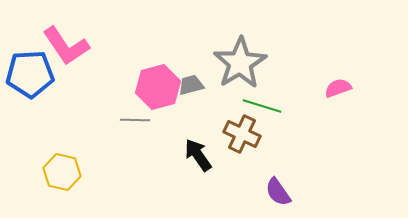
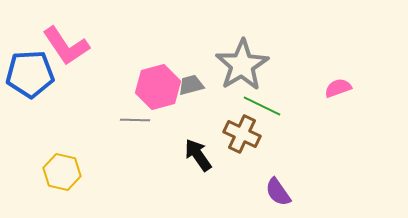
gray star: moved 2 px right, 2 px down
green line: rotated 9 degrees clockwise
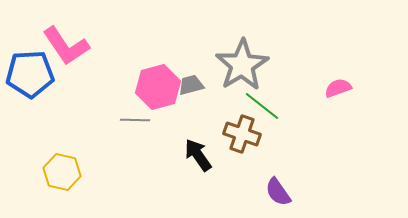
green line: rotated 12 degrees clockwise
brown cross: rotated 6 degrees counterclockwise
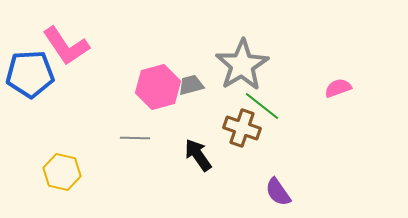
gray line: moved 18 px down
brown cross: moved 6 px up
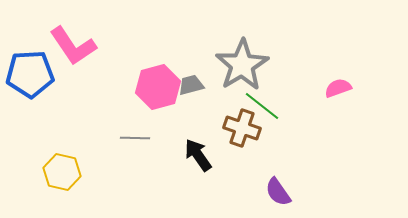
pink L-shape: moved 7 px right
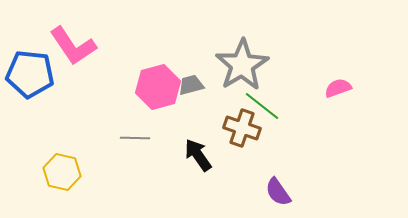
blue pentagon: rotated 9 degrees clockwise
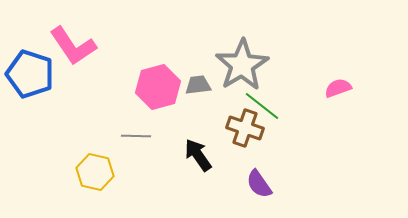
blue pentagon: rotated 12 degrees clockwise
gray trapezoid: moved 7 px right; rotated 8 degrees clockwise
brown cross: moved 3 px right
gray line: moved 1 px right, 2 px up
yellow hexagon: moved 33 px right
purple semicircle: moved 19 px left, 8 px up
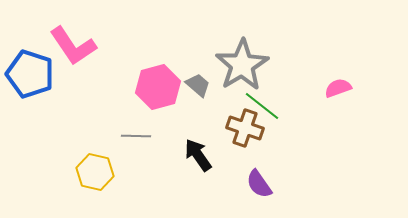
gray trapezoid: rotated 48 degrees clockwise
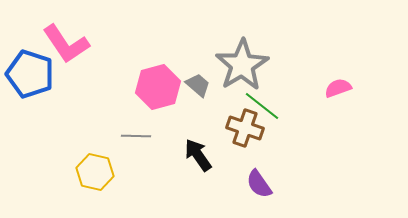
pink L-shape: moved 7 px left, 2 px up
